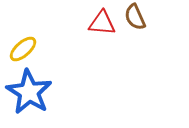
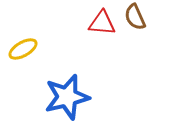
yellow ellipse: rotated 12 degrees clockwise
blue star: moved 38 px right, 5 px down; rotated 27 degrees clockwise
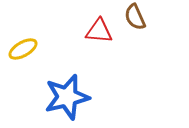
red triangle: moved 3 px left, 8 px down
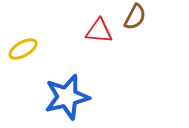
brown semicircle: rotated 128 degrees counterclockwise
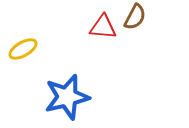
red triangle: moved 4 px right, 4 px up
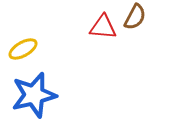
blue star: moved 33 px left, 2 px up
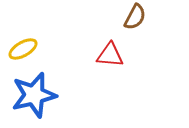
red triangle: moved 7 px right, 28 px down
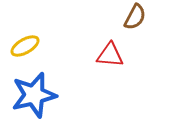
yellow ellipse: moved 2 px right, 3 px up
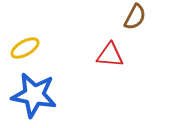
yellow ellipse: moved 2 px down
blue star: rotated 24 degrees clockwise
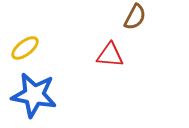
yellow ellipse: rotated 8 degrees counterclockwise
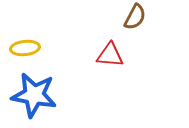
yellow ellipse: rotated 32 degrees clockwise
